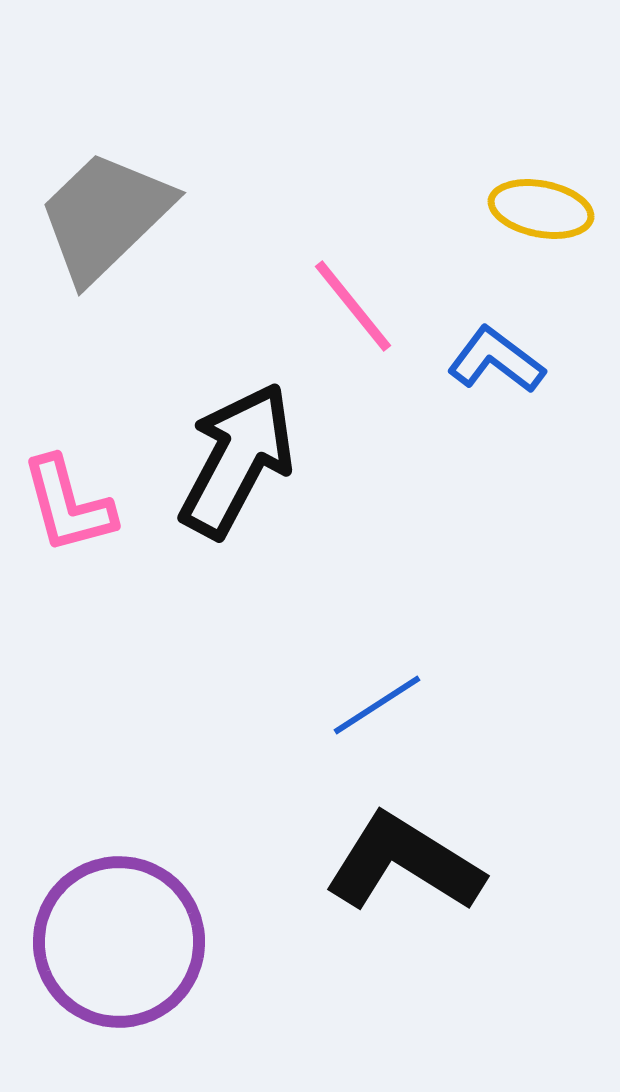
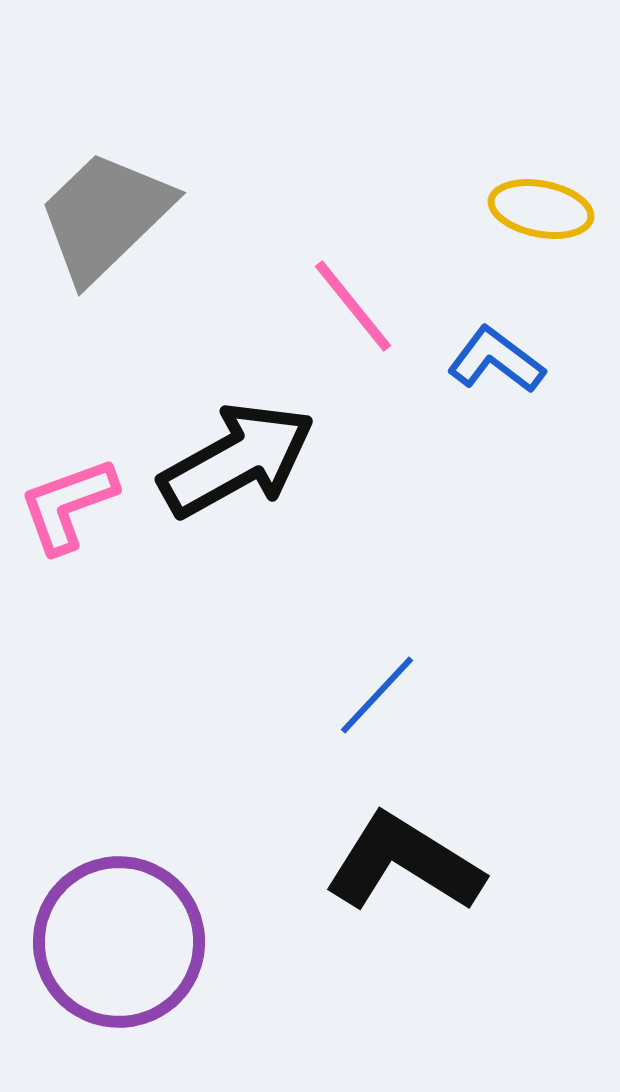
black arrow: rotated 33 degrees clockwise
pink L-shape: rotated 85 degrees clockwise
blue line: moved 10 px up; rotated 14 degrees counterclockwise
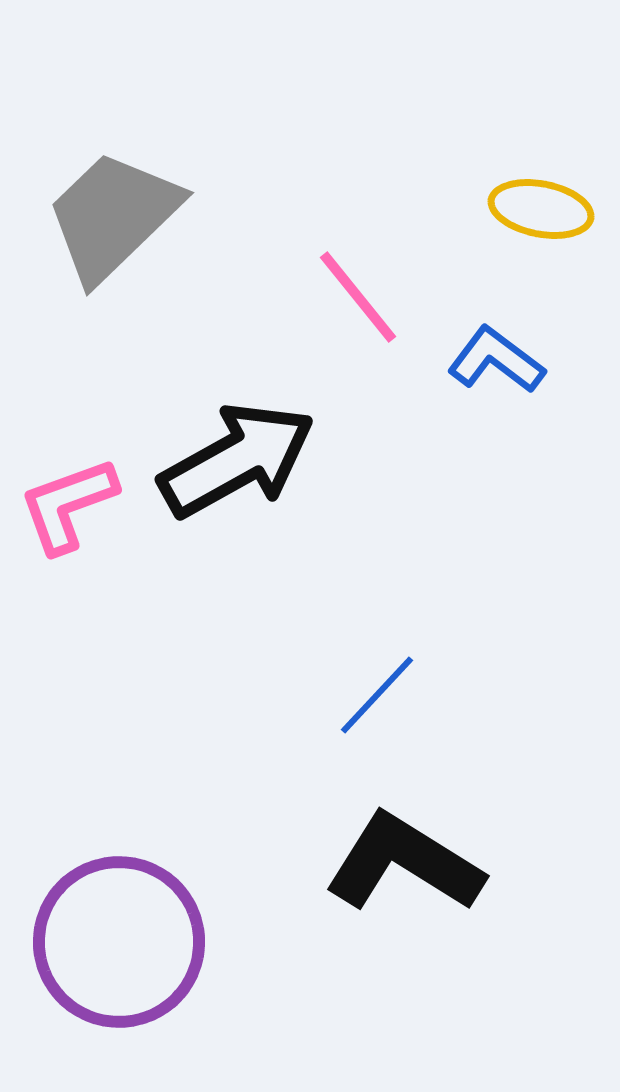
gray trapezoid: moved 8 px right
pink line: moved 5 px right, 9 px up
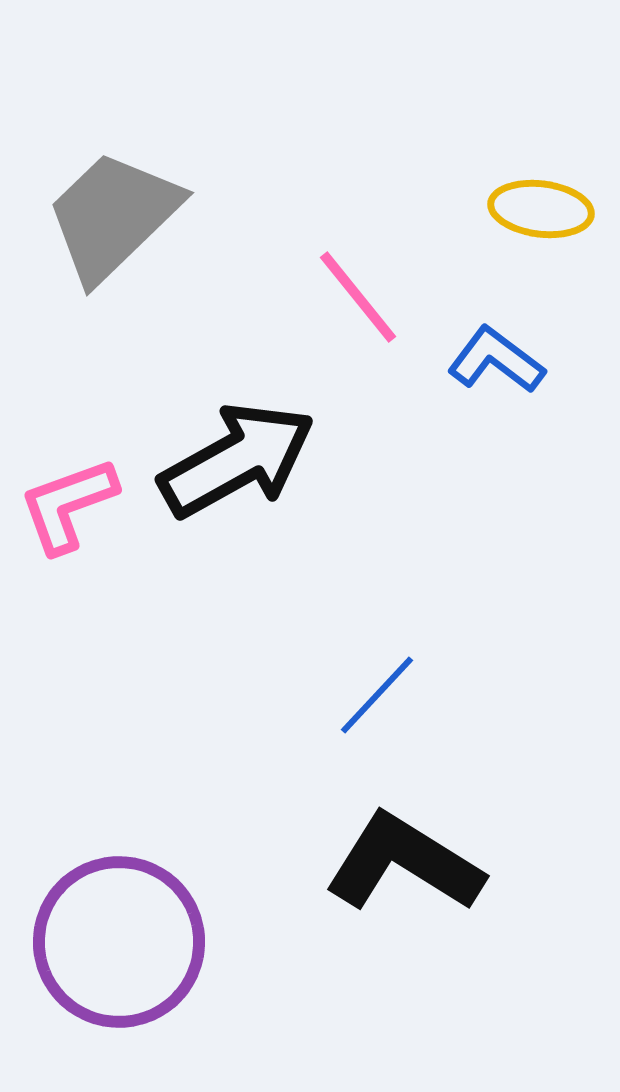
yellow ellipse: rotated 4 degrees counterclockwise
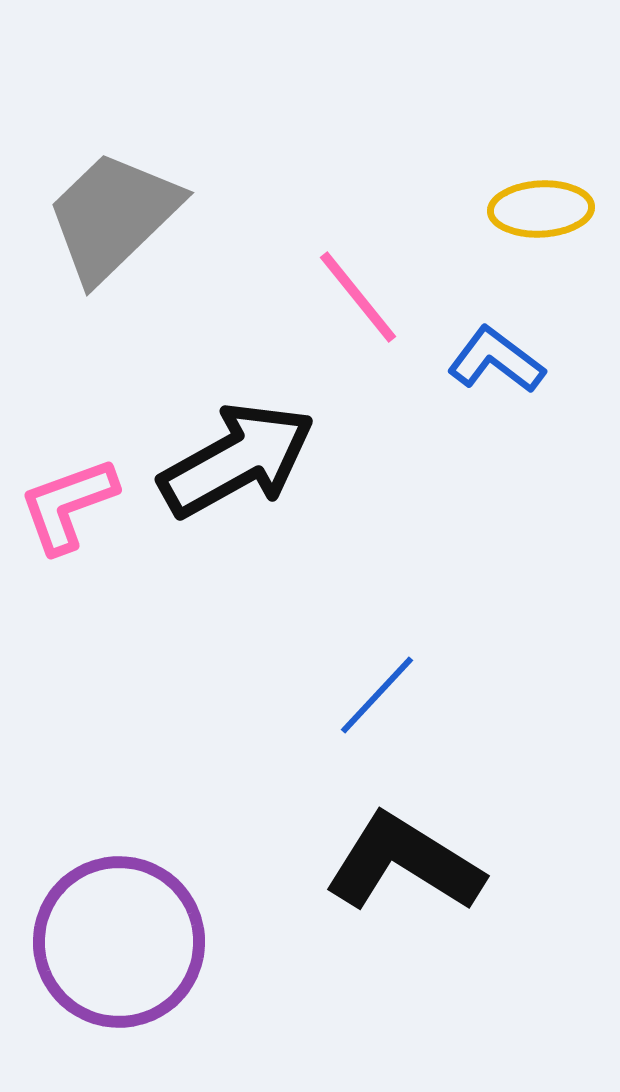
yellow ellipse: rotated 10 degrees counterclockwise
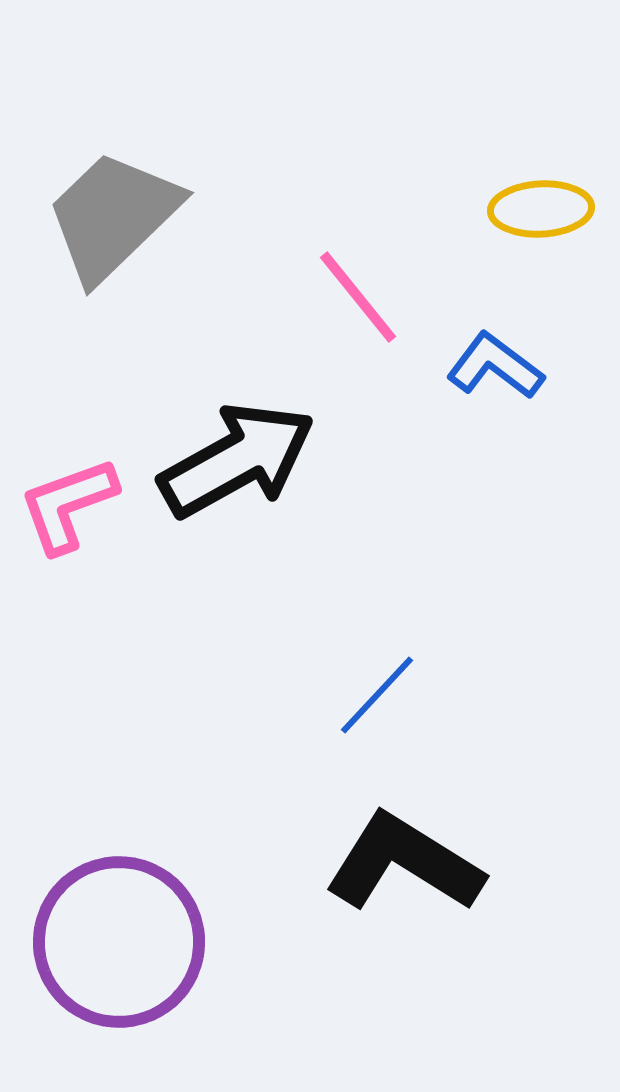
blue L-shape: moved 1 px left, 6 px down
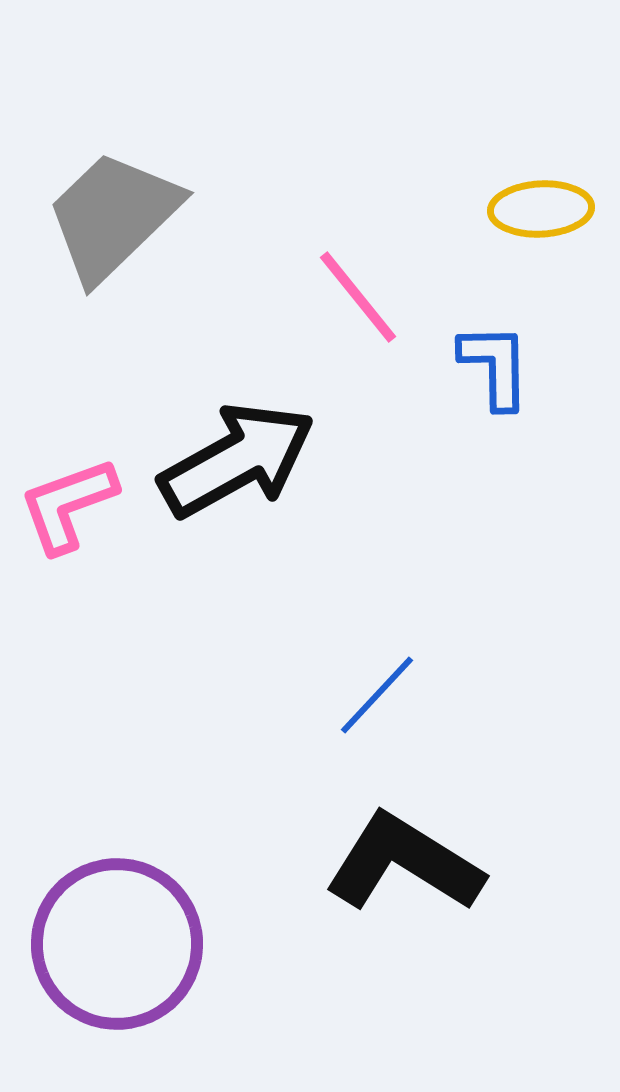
blue L-shape: rotated 52 degrees clockwise
purple circle: moved 2 px left, 2 px down
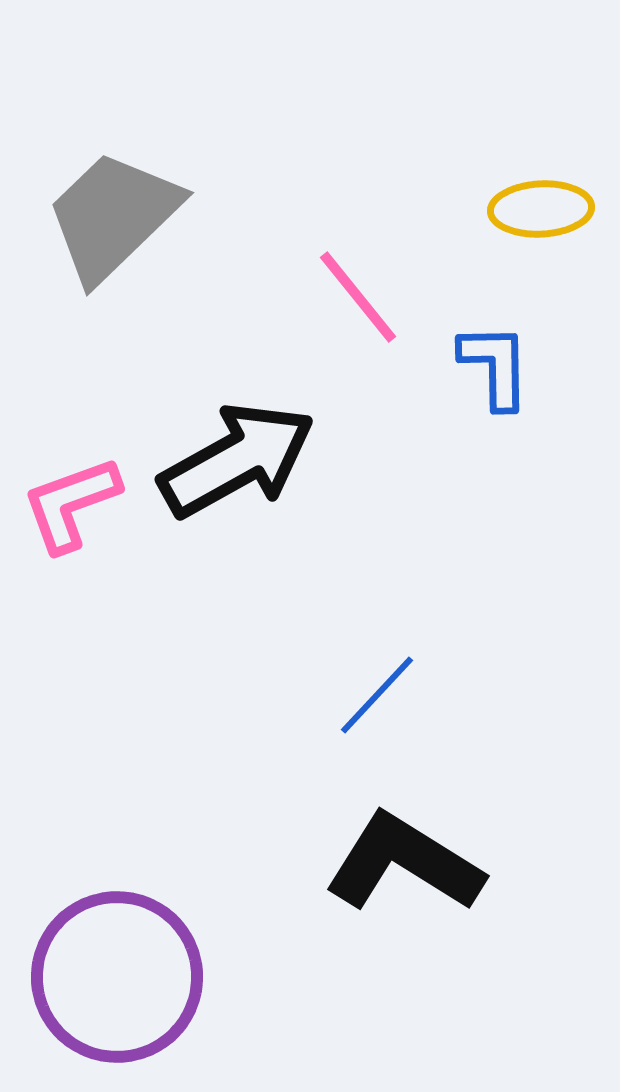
pink L-shape: moved 3 px right, 1 px up
purple circle: moved 33 px down
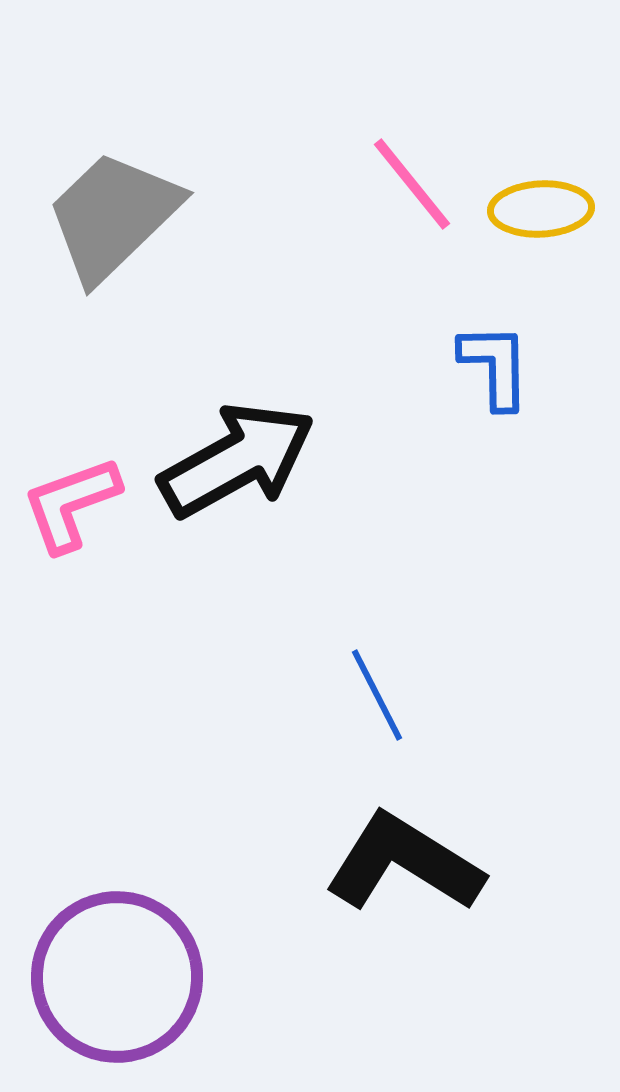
pink line: moved 54 px right, 113 px up
blue line: rotated 70 degrees counterclockwise
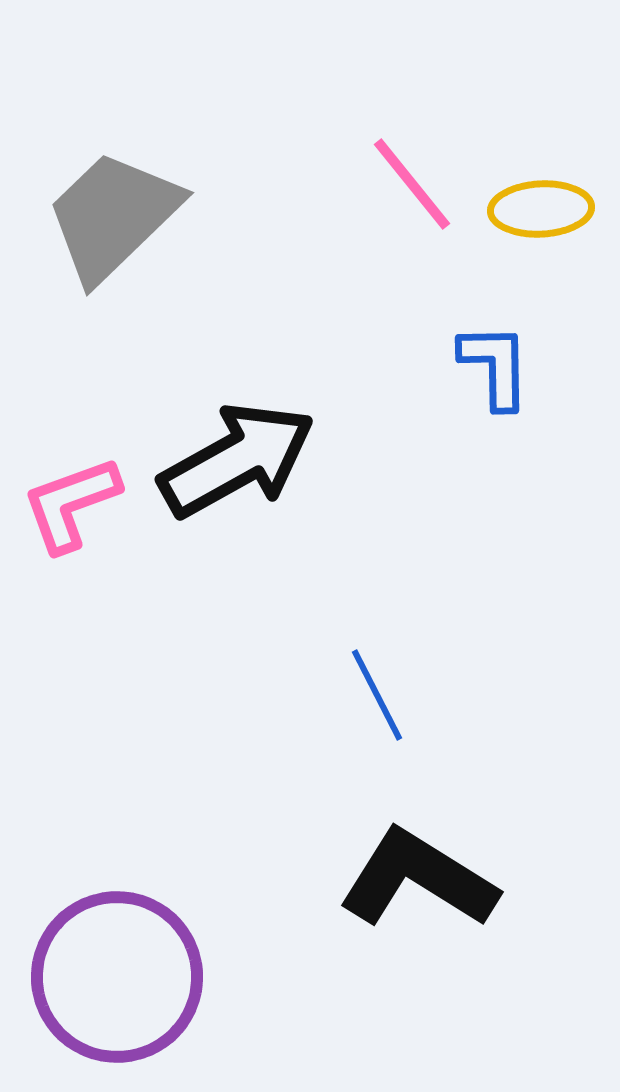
black L-shape: moved 14 px right, 16 px down
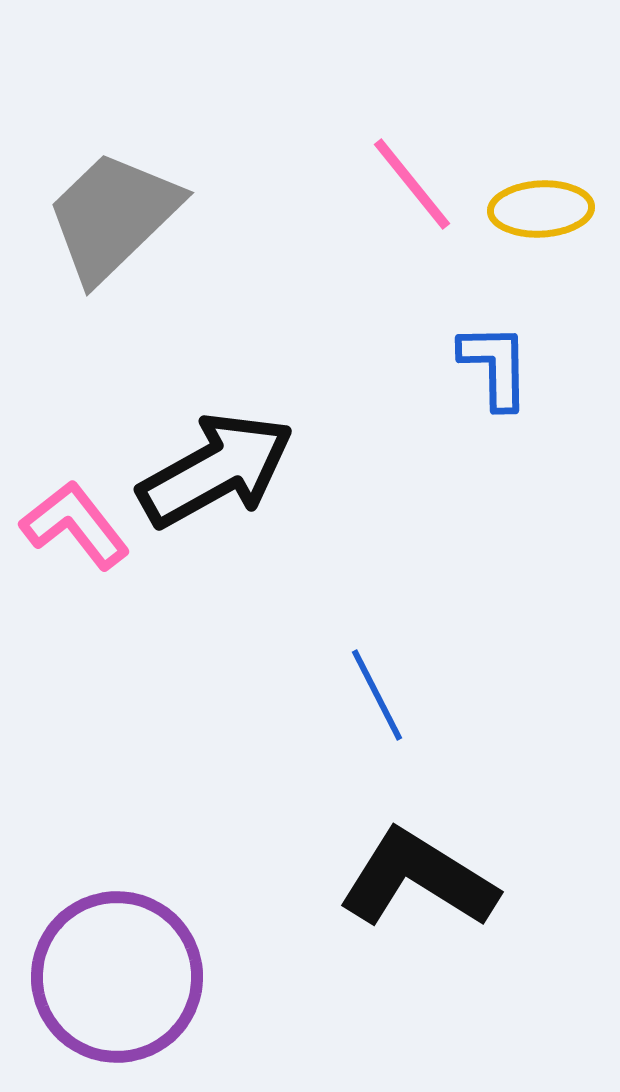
black arrow: moved 21 px left, 10 px down
pink L-shape: moved 4 px right, 21 px down; rotated 72 degrees clockwise
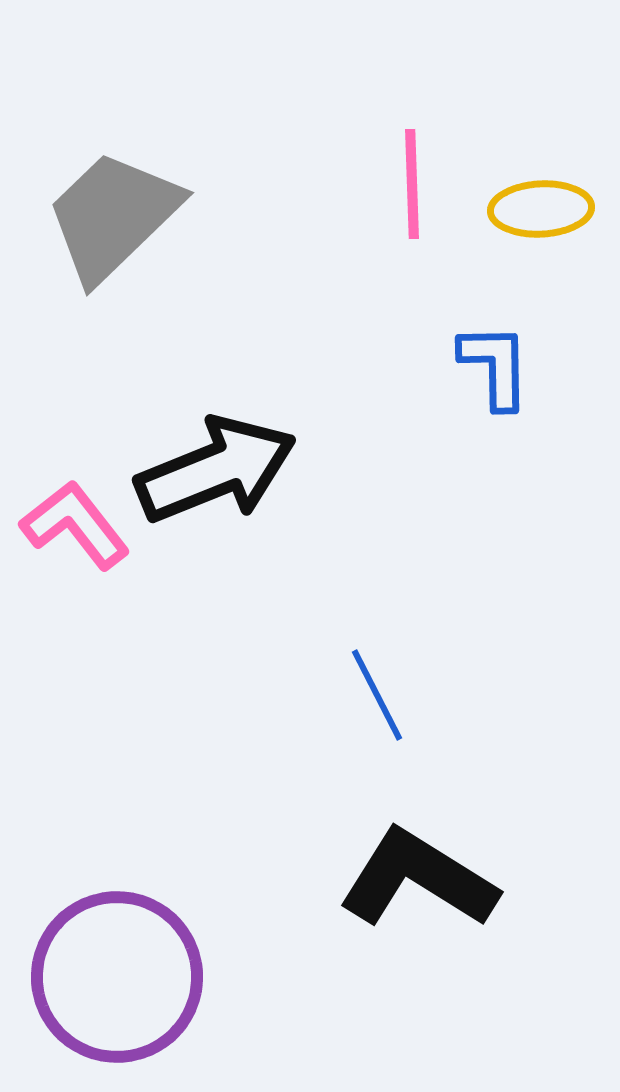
pink line: rotated 37 degrees clockwise
black arrow: rotated 7 degrees clockwise
